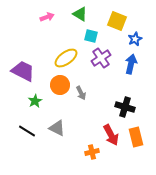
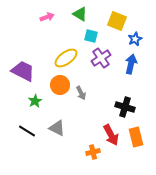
orange cross: moved 1 px right
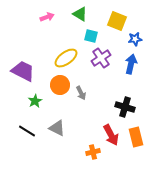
blue star: rotated 16 degrees clockwise
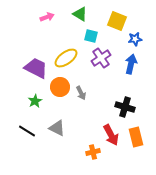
purple trapezoid: moved 13 px right, 3 px up
orange circle: moved 2 px down
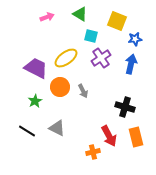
gray arrow: moved 2 px right, 2 px up
red arrow: moved 2 px left, 1 px down
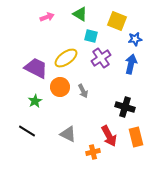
gray triangle: moved 11 px right, 6 px down
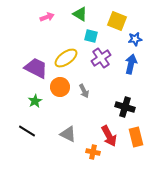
gray arrow: moved 1 px right
orange cross: rotated 24 degrees clockwise
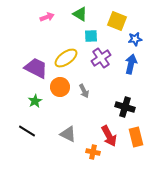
cyan square: rotated 16 degrees counterclockwise
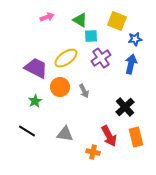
green triangle: moved 6 px down
black cross: rotated 30 degrees clockwise
gray triangle: moved 3 px left; rotated 18 degrees counterclockwise
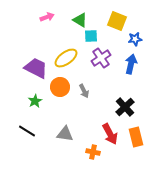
red arrow: moved 1 px right, 2 px up
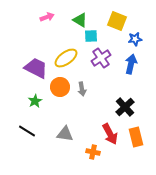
gray arrow: moved 2 px left, 2 px up; rotated 16 degrees clockwise
